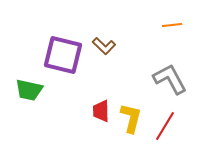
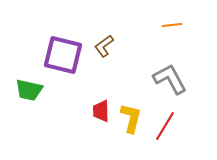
brown L-shape: rotated 100 degrees clockwise
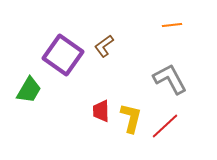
purple square: rotated 21 degrees clockwise
green trapezoid: rotated 72 degrees counterclockwise
red line: rotated 16 degrees clockwise
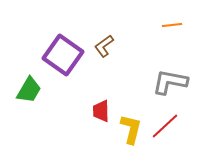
gray L-shape: moved 3 px down; rotated 51 degrees counterclockwise
yellow L-shape: moved 11 px down
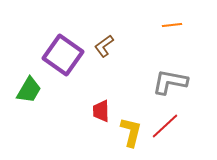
yellow L-shape: moved 3 px down
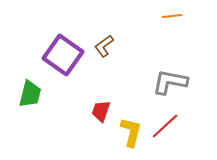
orange line: moved 9 px up
green trapezoid: moved 1 px right, 4 px down; rotated 16 degrees counterclockwise
red trapezoid: rotated 20 degrees clockwise
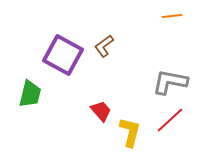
purple square: rotated 6 degrees counterclockwise
red trapezoid: rotated 120 degrees clockwise
red line: moved 5 px right, 6 px up
yellow L-shape: moved 1 px left
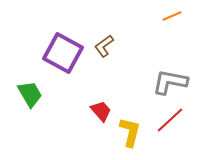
orange line: rotated 18 degrees counterclockwise
purple square: moved 2 px up
green trapezoid: rotated 44 degrees counterclockwise
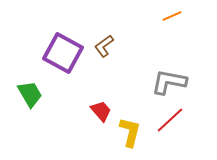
gray L-shape: moved 1 px left
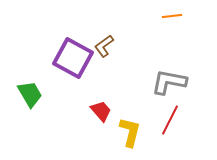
orange line: rotated 18 degrees clockwise
purple square: moved 10 px right, 5 px down
red line: rotated 20 degrees counterclockwise
